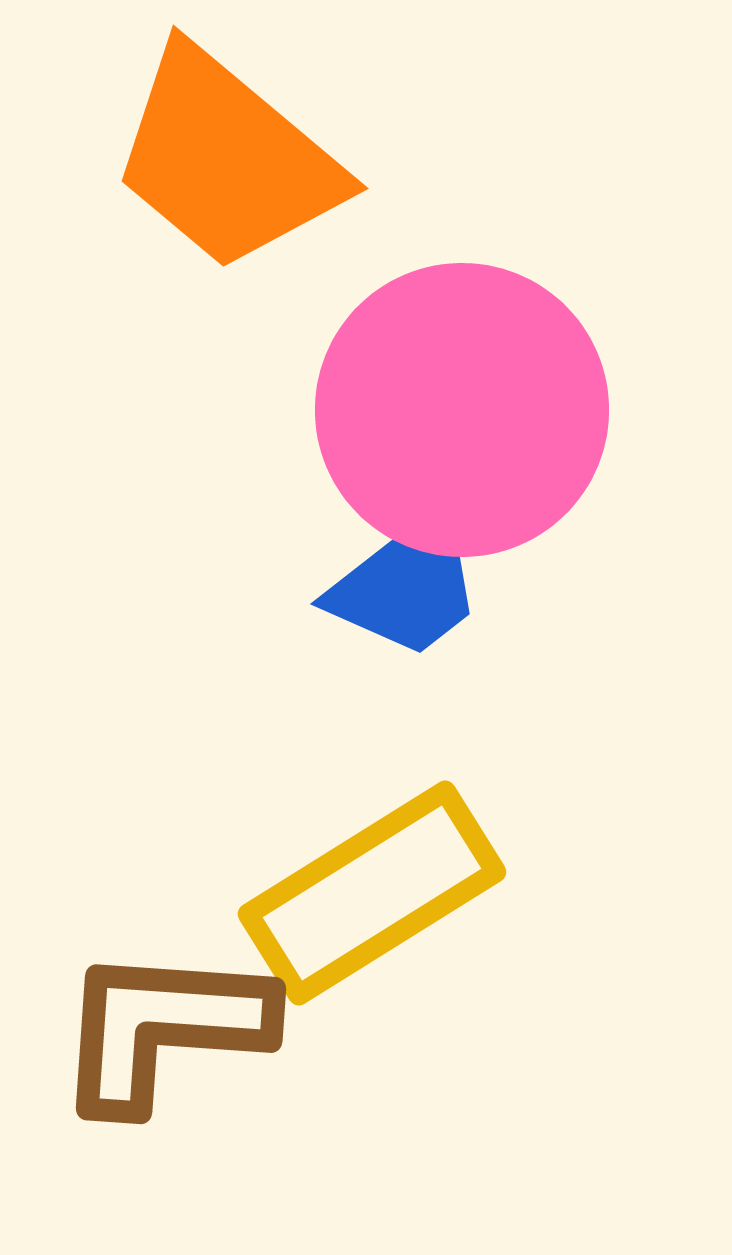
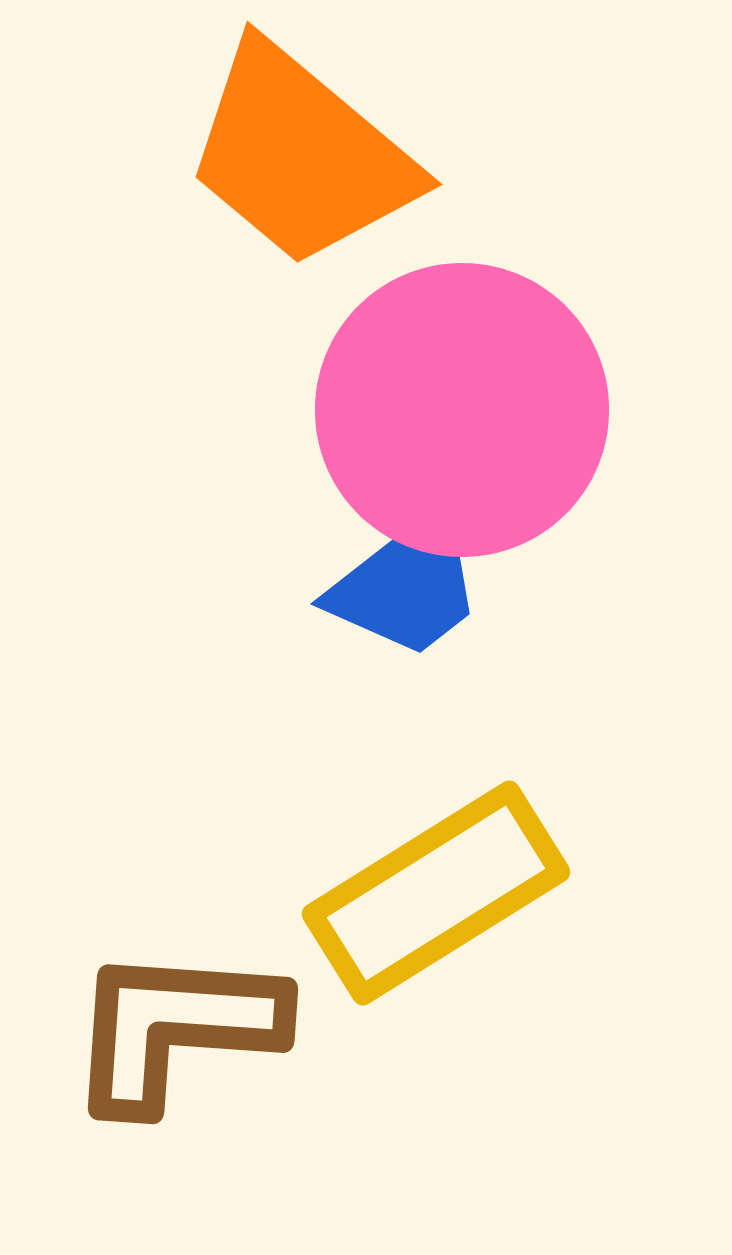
orange trapezoid: moved 74 px right, 4 px up
yellow rectangle: moved 64 px right
brown L-shape: moved 12 px right
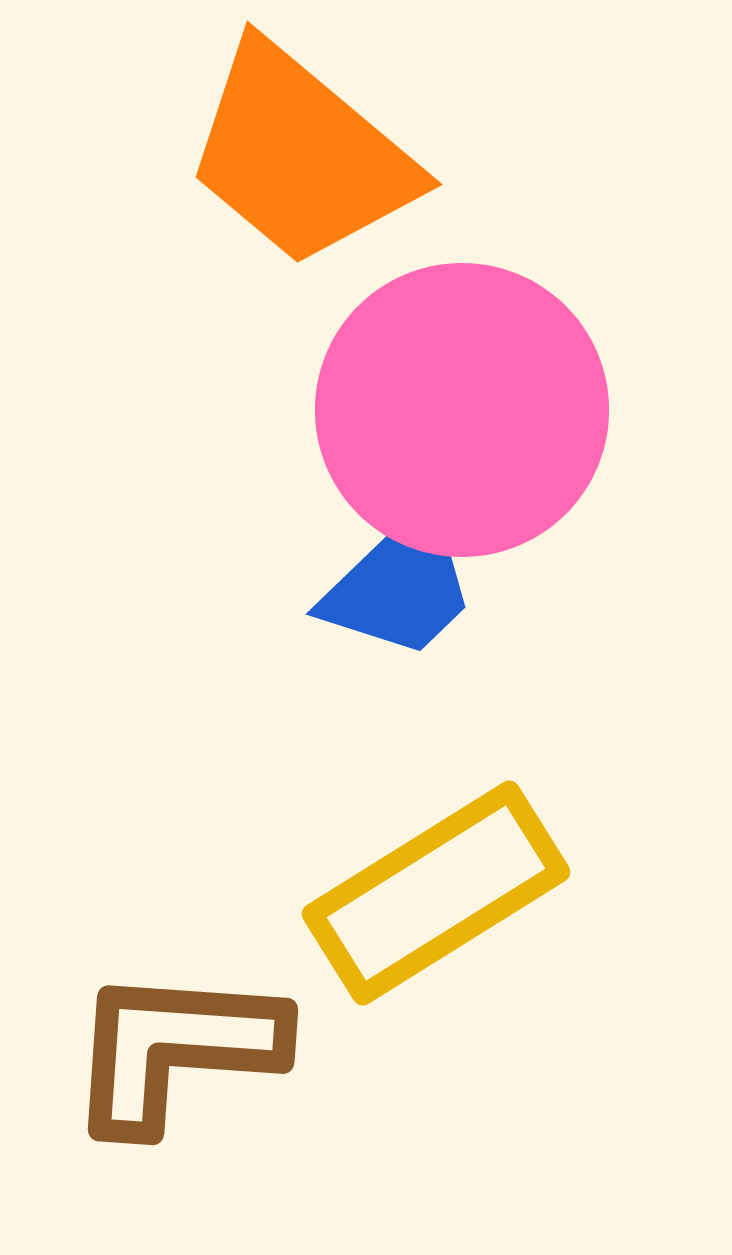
blue trapezoid: moved 7 px left; rotated 6 degrees counterclockwise
brown L-shape: moved 21 px down
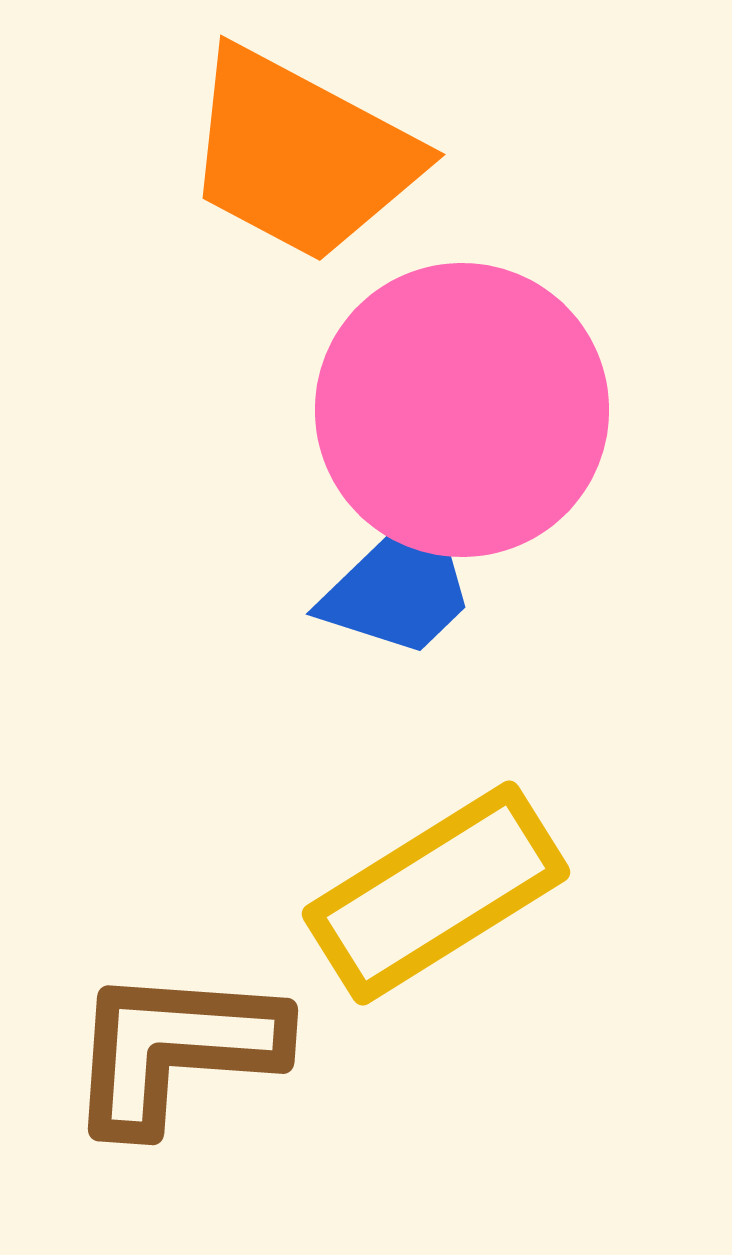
orange trapezoid: rotated 12 degrees counterclockwise
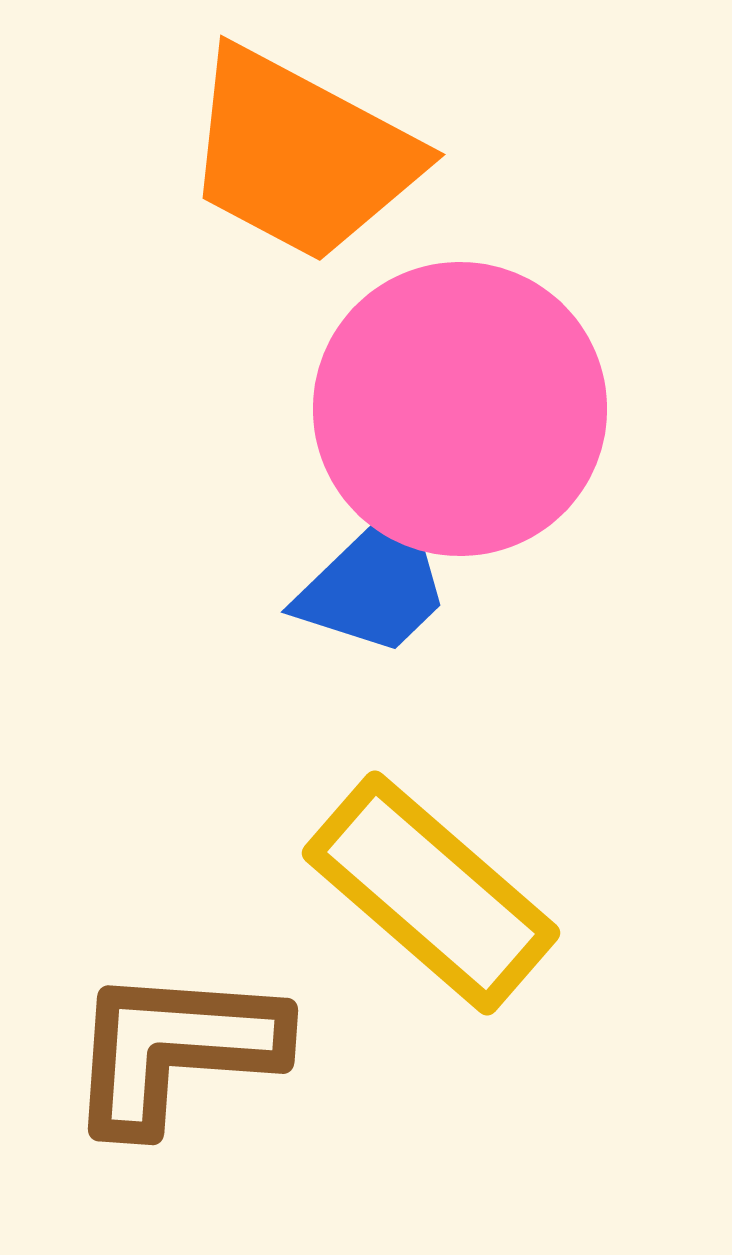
pink circle: moved 2 px left, 1 px up
blue trapezoid: moved 25 px left, 2 px up
yellow rectangle: moved 5 px left; rotated 73 degrees clockwise
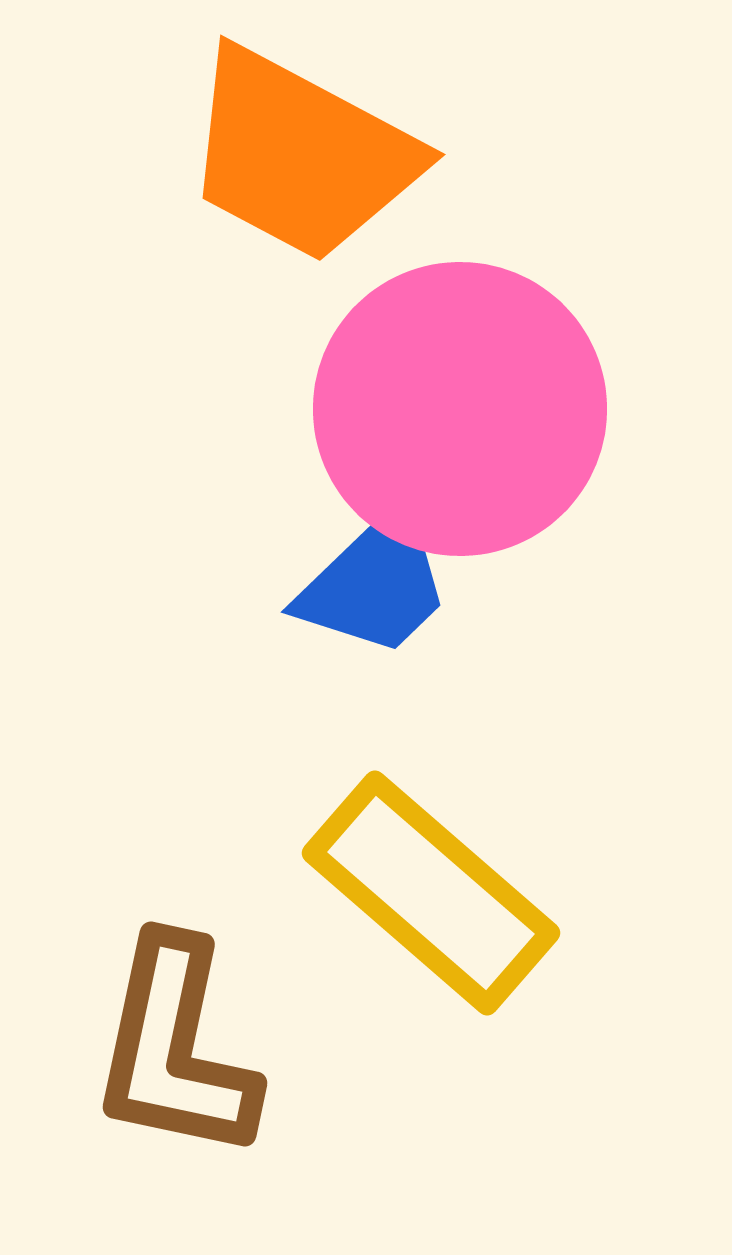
brown L-shape: rotated 82 degrees counterclockwise
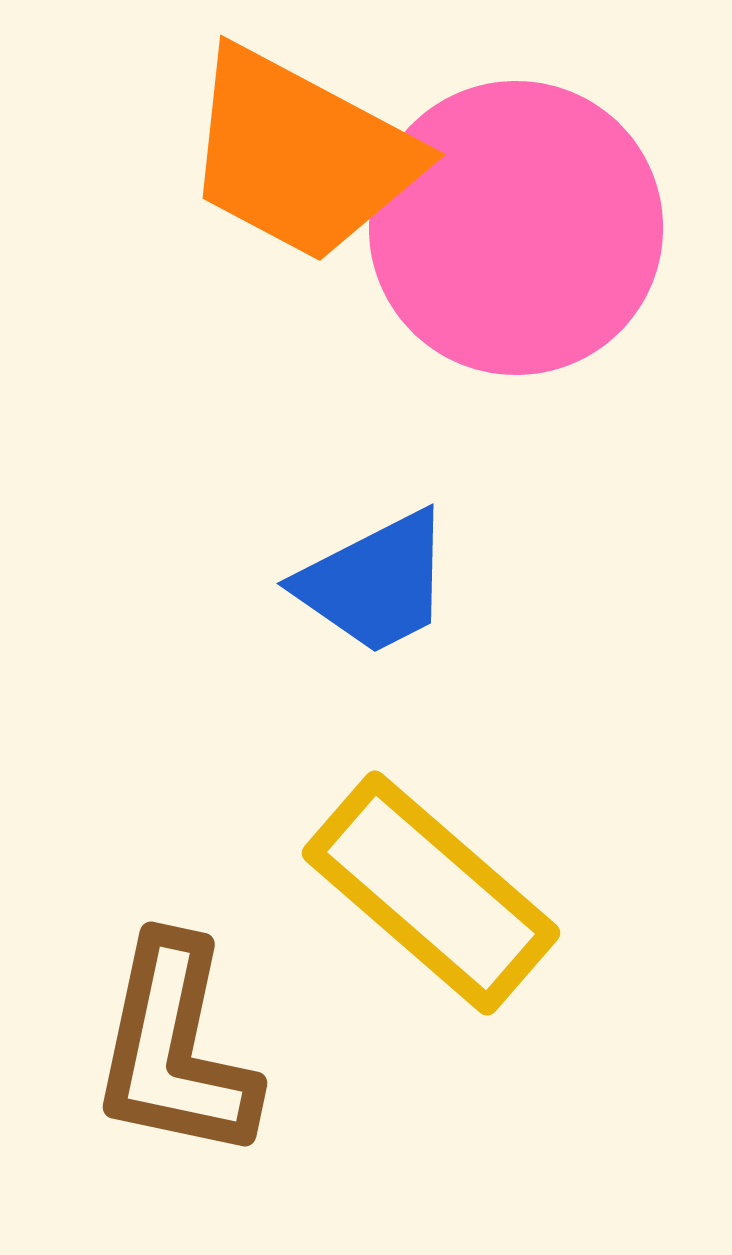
pink circle: moved 56 px right, 181 px up
blue trapezoid: rotated 17 degrees clockwise
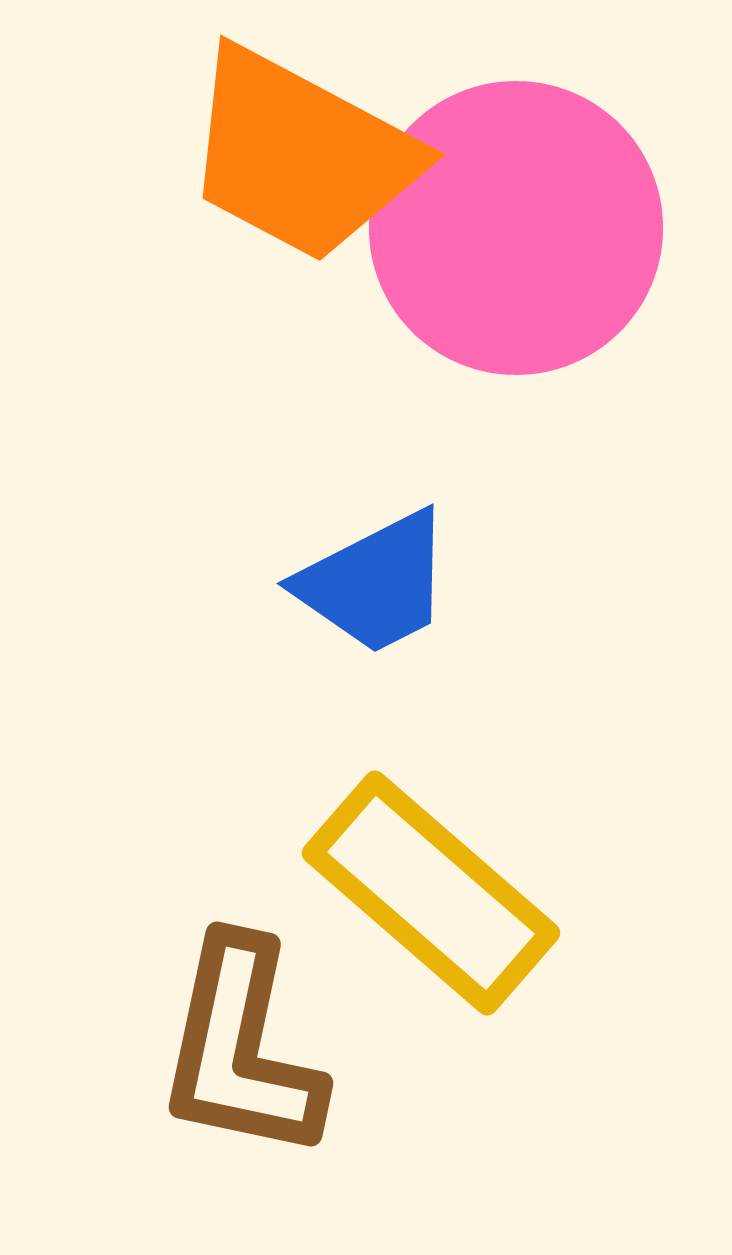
brown L-shape: moved 66 px right
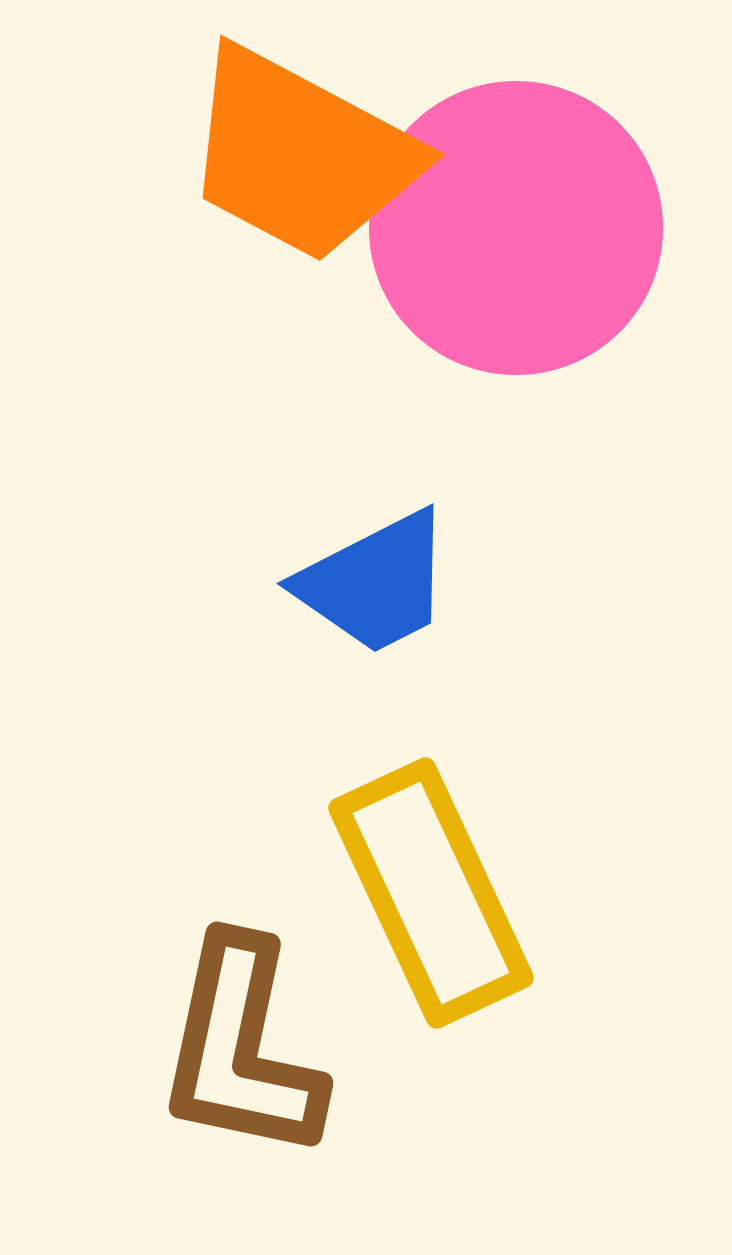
yellow rectangle: rotated 24 degrees clockwise
